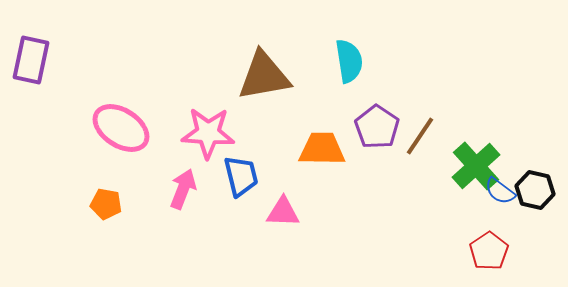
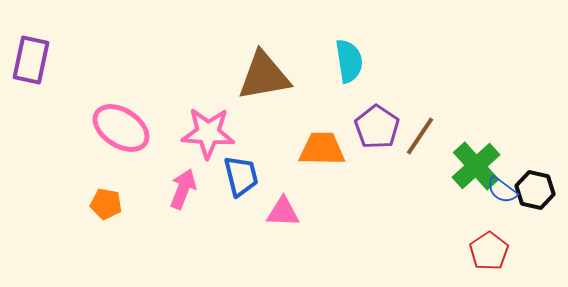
blue semicircle: moved 2 px right, 1 px up
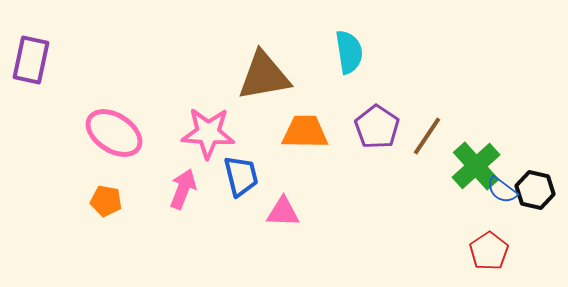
cyan semicircle: moved 9 px up
pink ellipse: moved 7 px left, 5 px down
brown line: moved 7 px right
orange trapezoid: moved 17 px left, 17 px up
orange pentagon: moved 3 px up
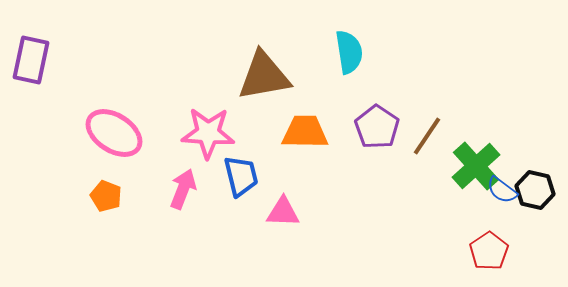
orange pentagon: moved 5 px up; rotated 12 degrees clockwise
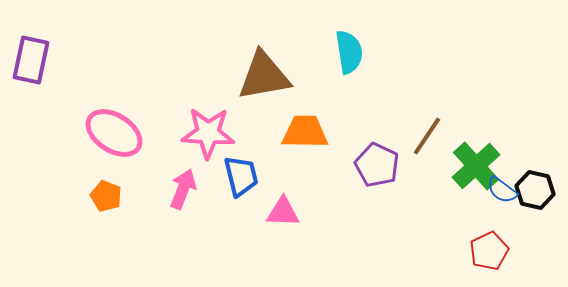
purple pentagon: moved 38 px down; rotated 9 degrees counterclockwise
red pentagon: rotated 9 degrees clockwise
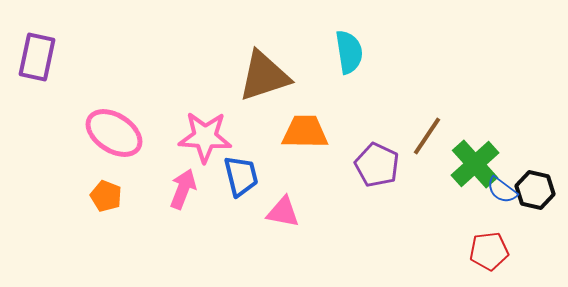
purple rectangle: moved 6 px right, 3 px up
brown triangle: rotated 8 degrees counterclockwise
pink star: moved 3 px left, 4 px down
green cross: moved 1 px left, 2 px up
pink triangle: rotated 9 degrees clockwise
red pentagon: rotated 18 degrees clockwise
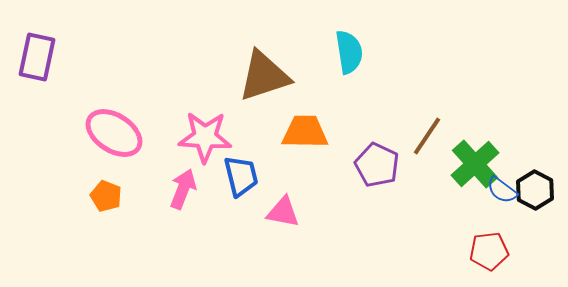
black hexagon: rotated 15 degrees clockwise
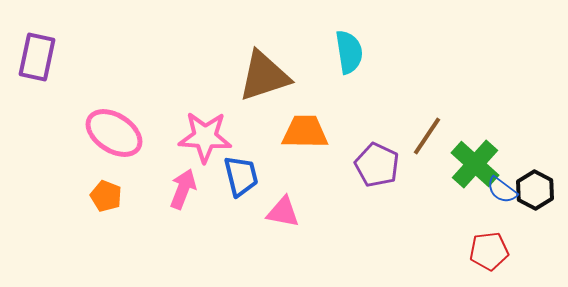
green cross: rotated 6 degrees counterclockwise
